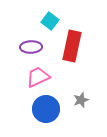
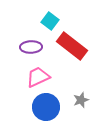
red rectangle: rotated 64 degrees counterclockwise
blue circle: moved 2 px up
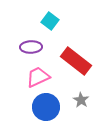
red rectangle: moved 4 px right, 15 px down
gray star: rotated 21 degrees counterclockwise
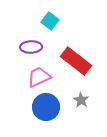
pink trapezoid: moved 1 px right
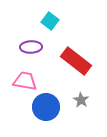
pink trapezoid: moved 14 px left, 4 px down; rotated 35 degrees clockwise
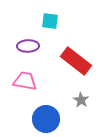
cyan square: rotated 30 degrees counterclockwise
purple ellipse: moved 3 px left, 1 px up
blue circle: moved 12 px down
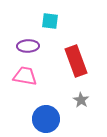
red rectangle: rotated 32 degrees clockwise
pink trapezoid: moved 5 px up
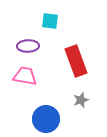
gray star: rotated 21 degrees clockwise
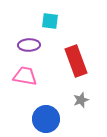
purple ellipse: moved 1 px right, 1 px up
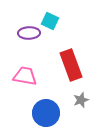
cyan square: rotated 18 degrees clockwise
purple ellipse: moved 12 px up
red rectangle: moved 5 px left, 4 px down
blue circle: moved 6 px up
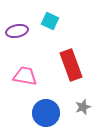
purple ellipse: moved 12 px left, 2 px up; rotated 10 degrees counterclockwise
gray star: moved 2 px right, 7 px down
